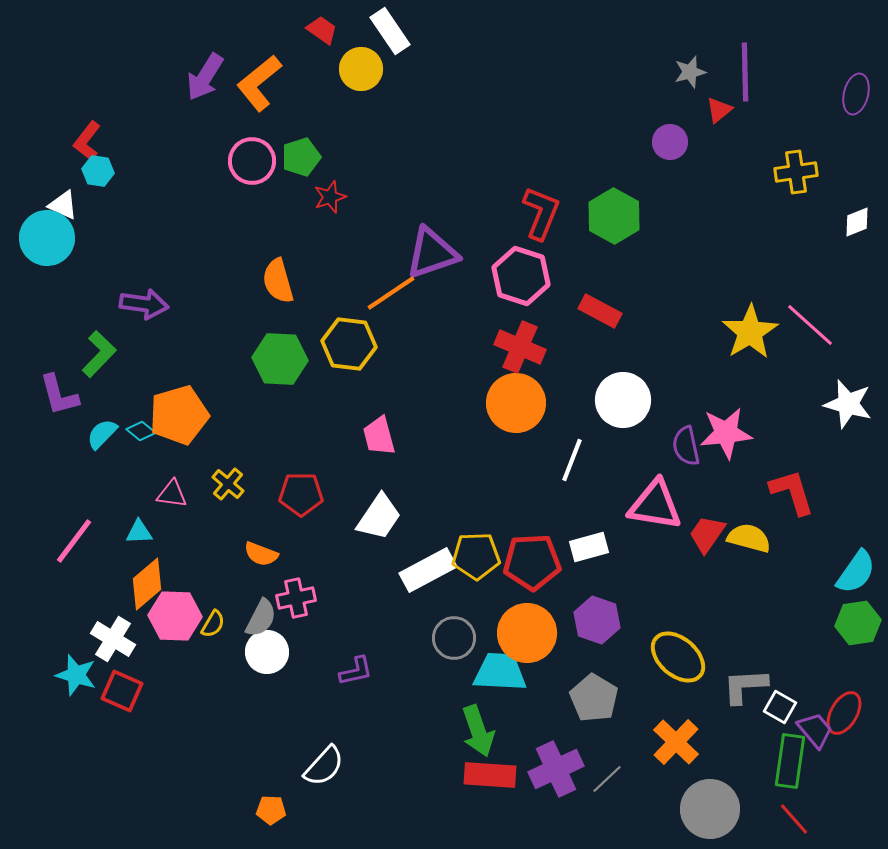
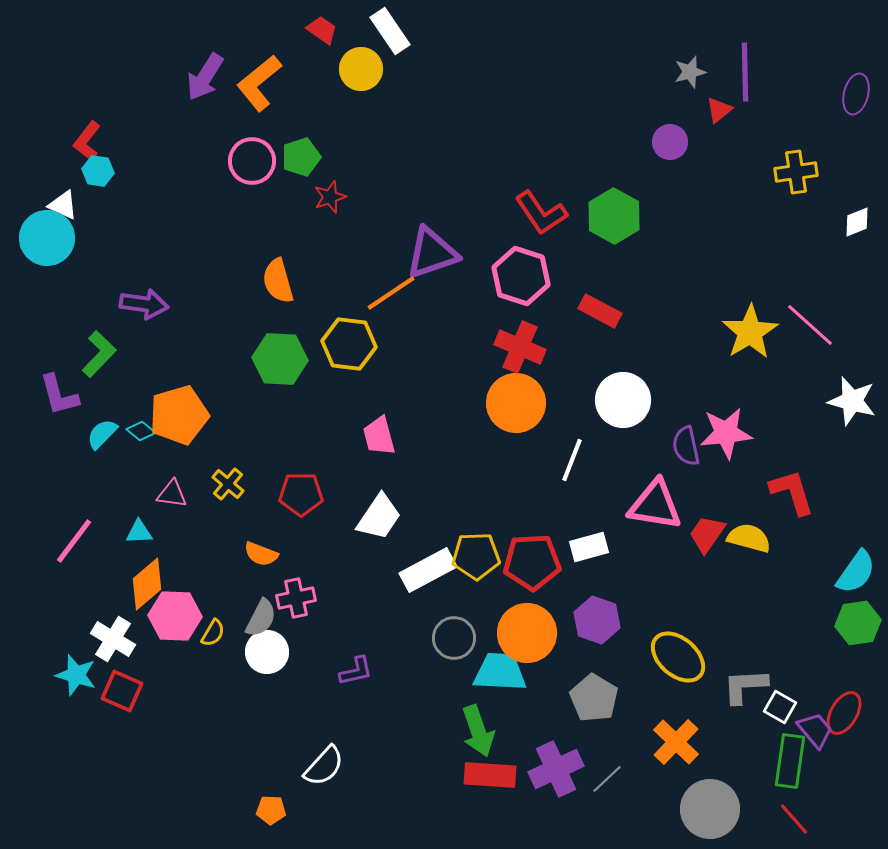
red L-shape at (541, 213): rotated 124 degrees clockwise
white star at (848, 404): moved 4 px right, 3 px up
yellow semicircle at (213, 624): moved 9 px down
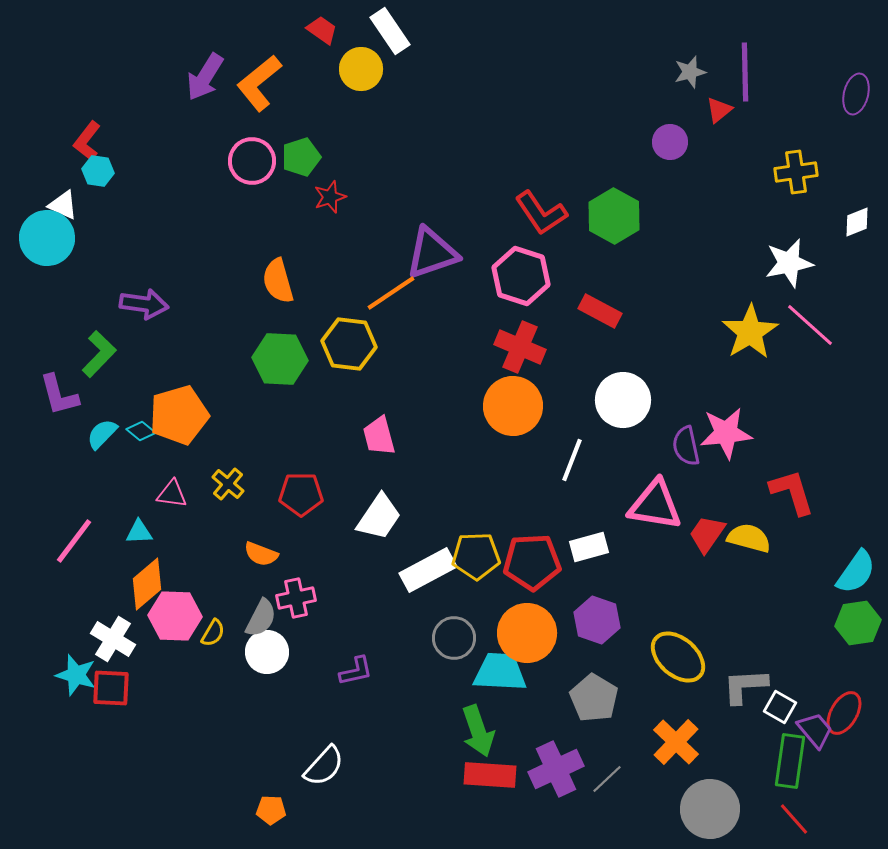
white star at (852, 401): moved 63 px left, 138 px up; rotated 27 degrees counterclockwise
orange circle at (516, 403): moved 3 px left, 3 px down
red square at (122, 691): moved 11 px left, 3 px up; rotated 21 degrees counterclockwise
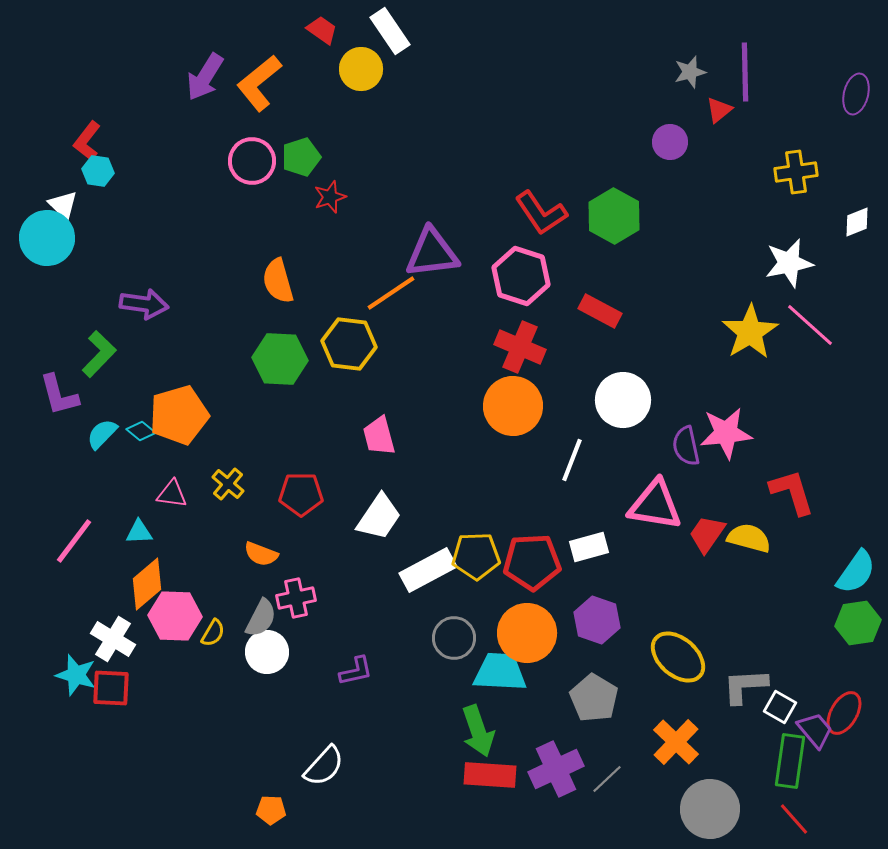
white triangle at (63, 205): rotated 20 degrees clockwise
purple triangle at (432, 253): rotated 12 degrees clockwise
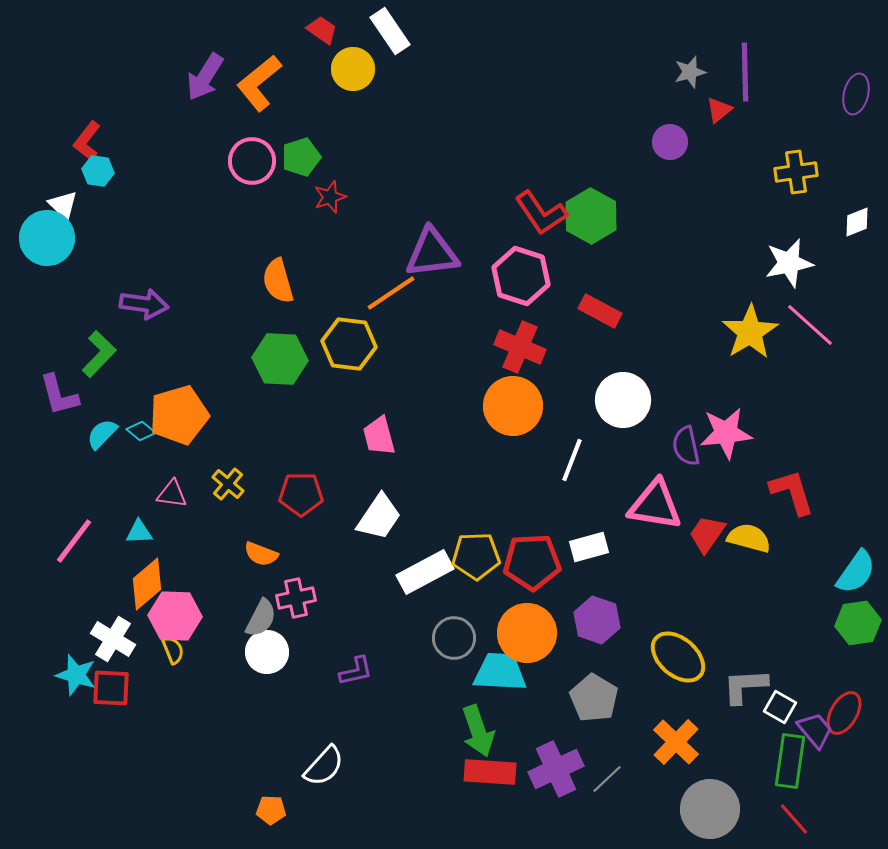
yellow circle at (361, 69): moved 8 px left
green hexagon at (614, 216): moved 23 px left
white rectangle at (428, 570): moved 3 px left, 2 px down
yellow semicircle at (213, 633): moved 40 px left, 17 px down; rotated 52 degrees counterclockwise
red rectangle at (490, 775): moved 3 px up
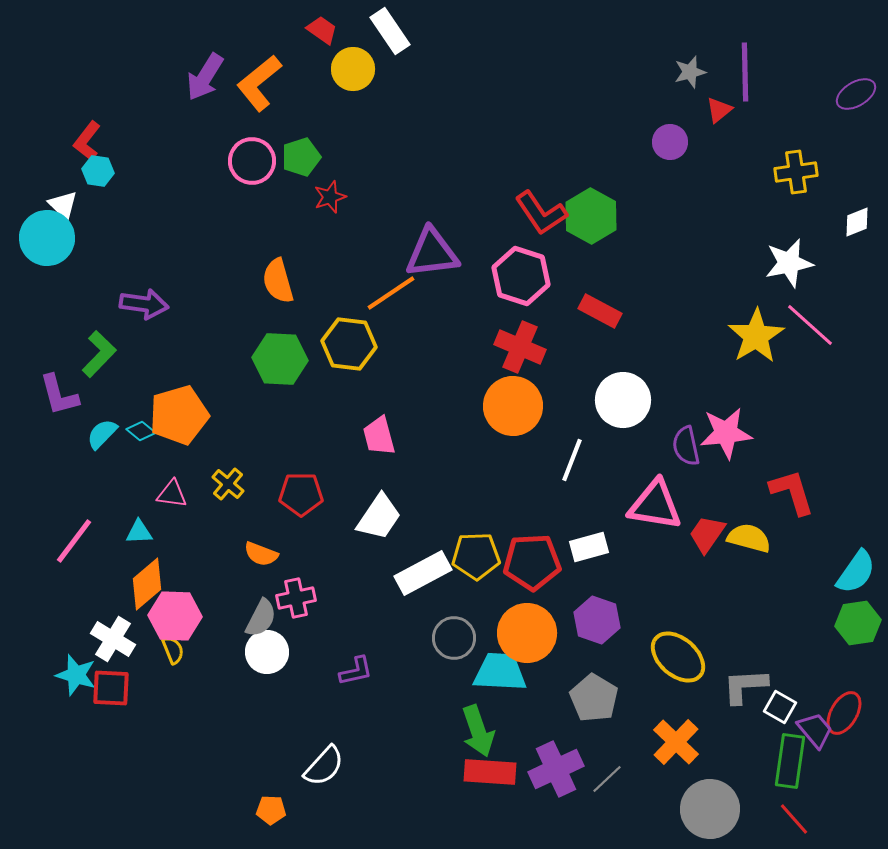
purple ellipse at (856, 94): rotated 45 degrees clockwise
yellow star at (750, 332): moved 6 px right, 4 px down
white rectangle at (425, 572): moved 2 px left, 1 px down
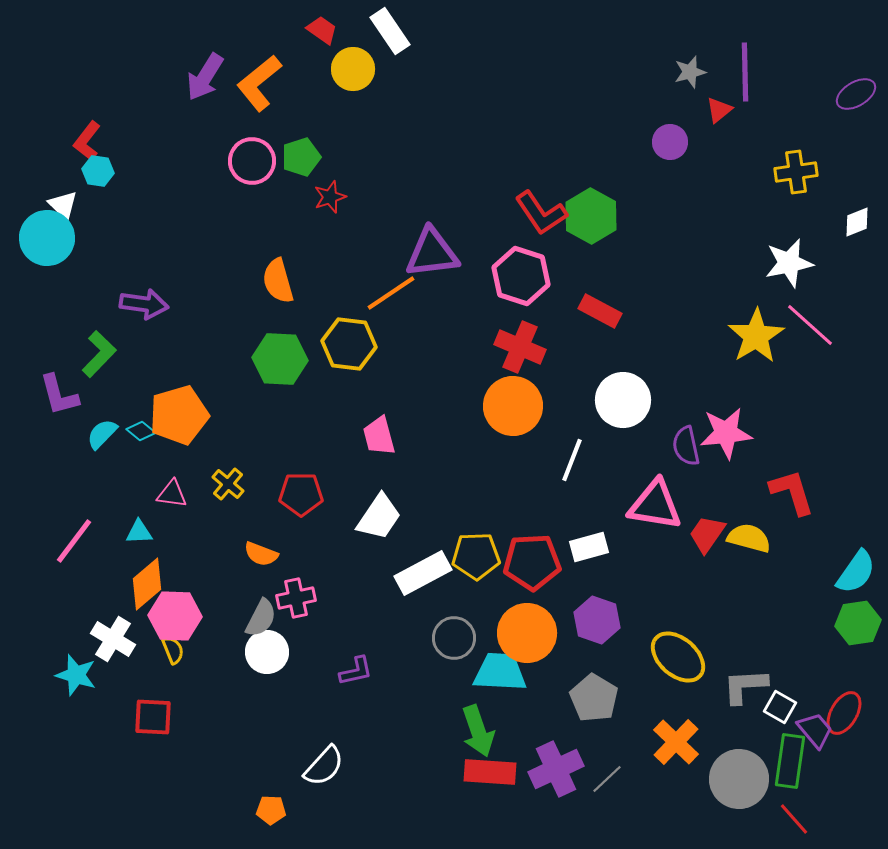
red square at (111, 688): moved 42 px right, 29 px down
gray circle at (710, 809): moved 29 px right, 30 px up
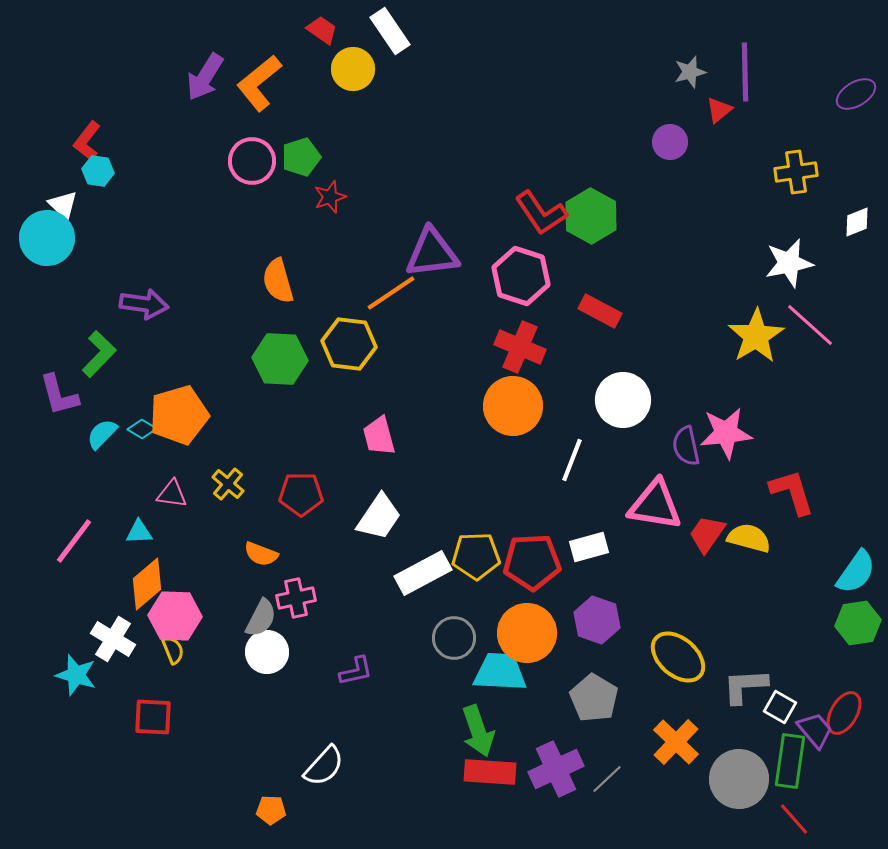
cyan diamond at (141, 431): moved 1 px right, 2 px up; rotated 8 degrees counterclockwise
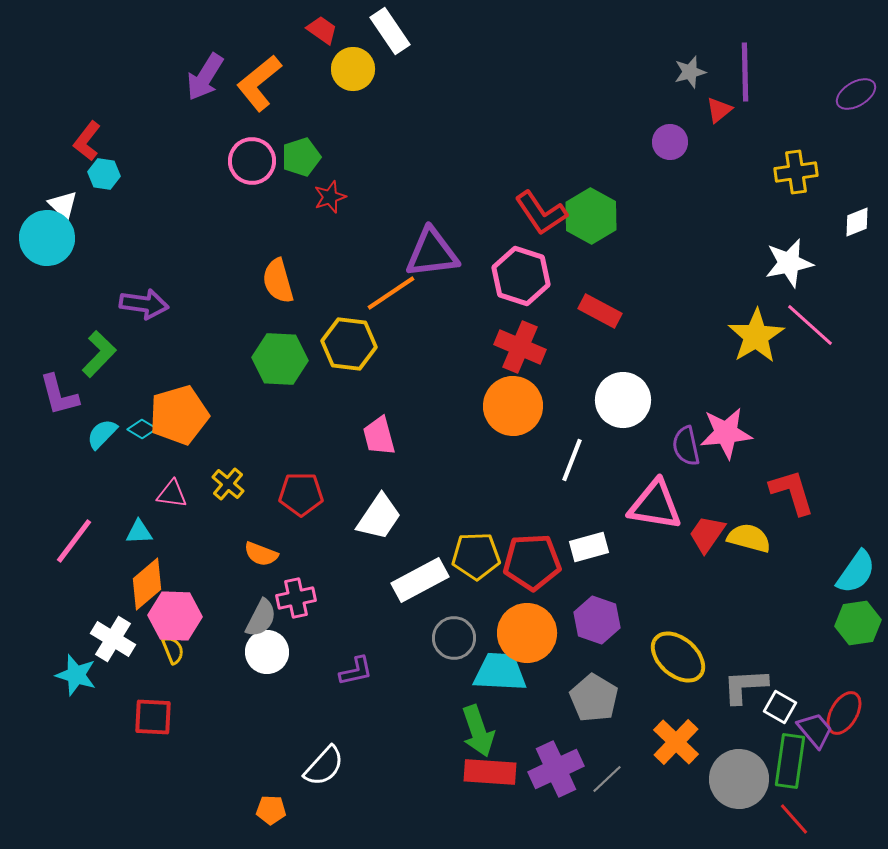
cyan hexagon at (98, 171): moved 6 px right, 3 px down
white rectangle at (423, 573): moved 3 px left, 7 px down
